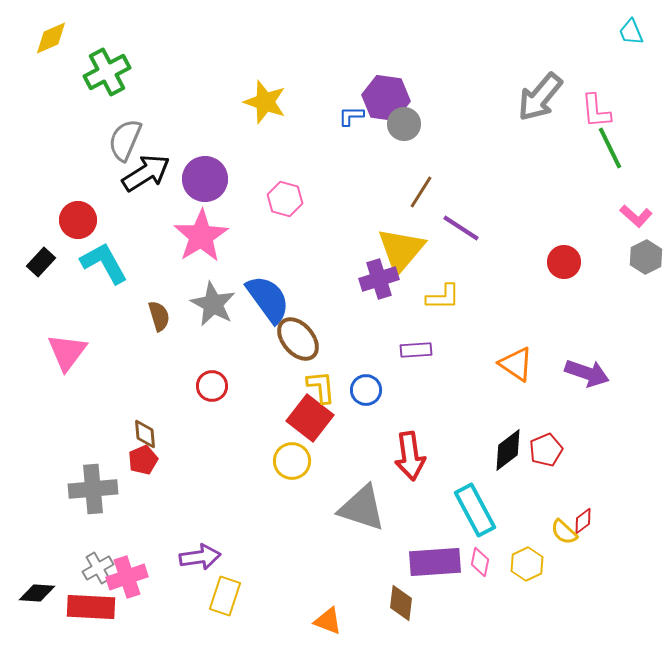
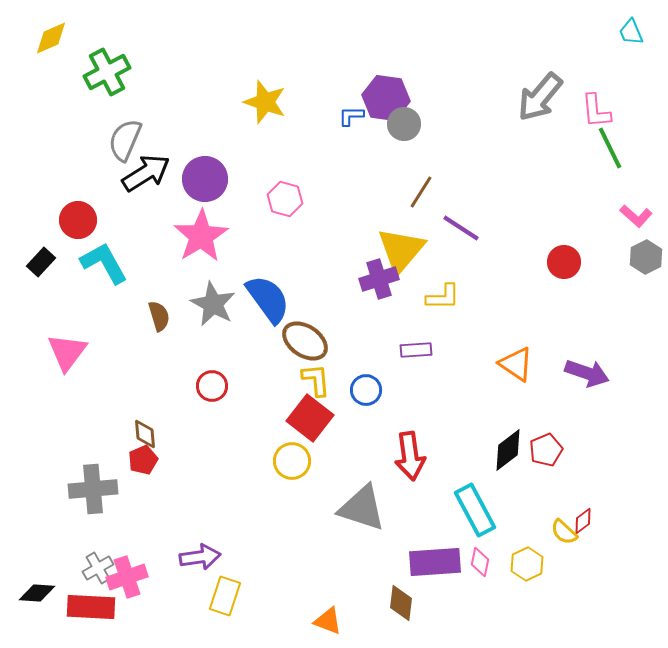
brown ellipse at (298, 339): moved 7 px right, 2 px down; rotated 15 degrees counterclockwise
yellow L-shape at (321, 387): moved 5 px left, 7 px up
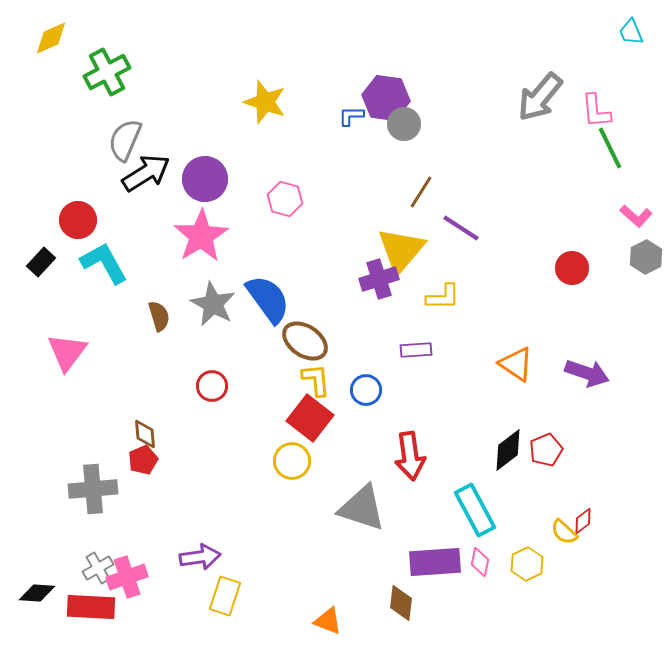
red circle at (564, 262): moved 8 px right, 6 px down
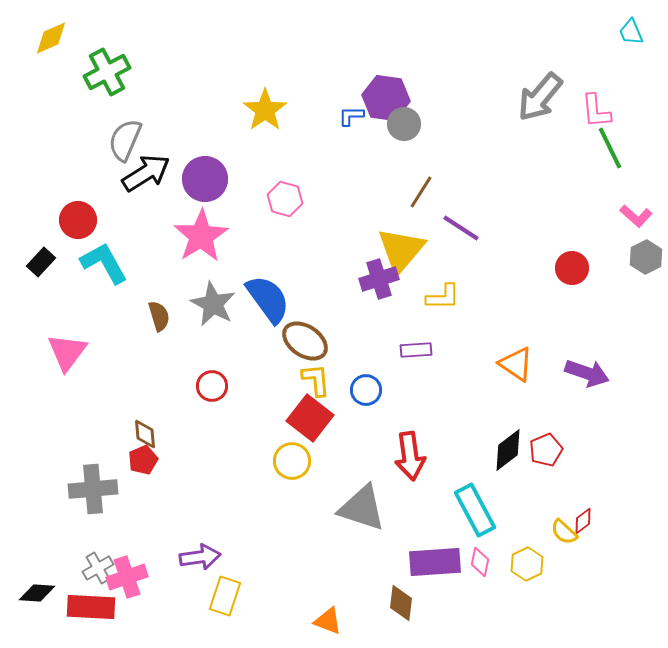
yellow star at (265, 102): moved 8 px down; rotated 18 degrees clockwise
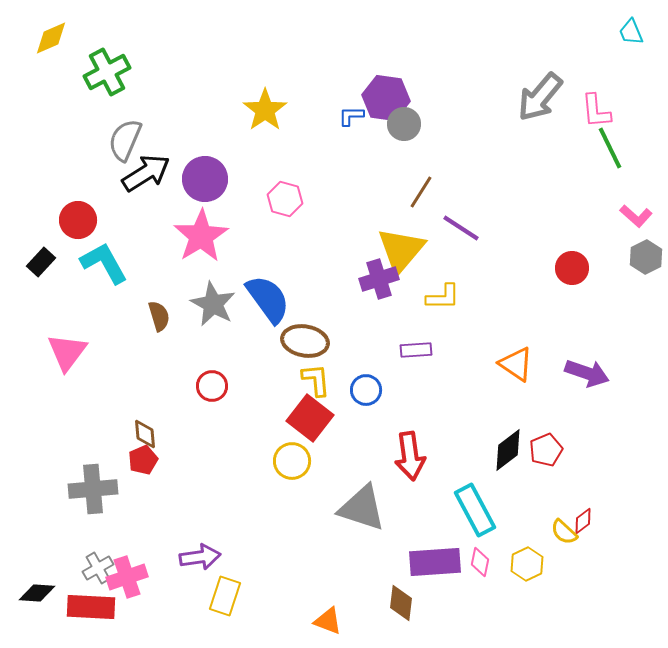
brown ellipse at (305, 341): rotated 24 degrees counterclockwise
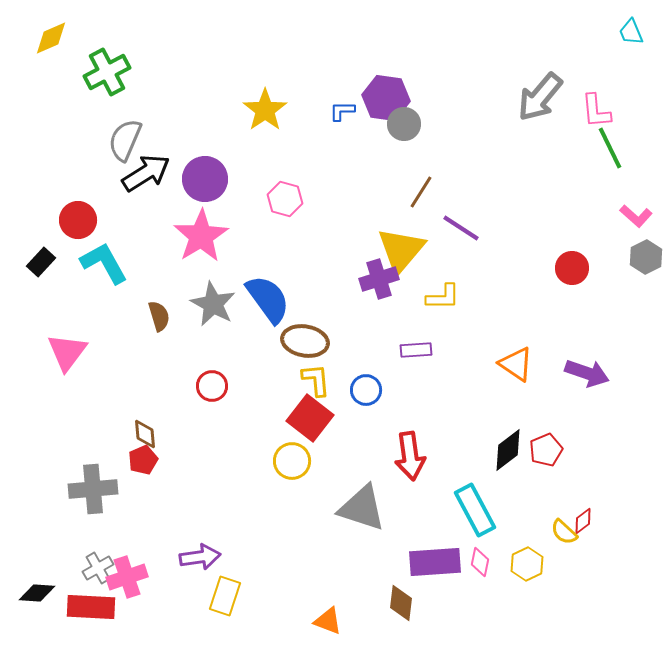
blue L-shape at (351, 116): moved 9 px left, 5 px up
